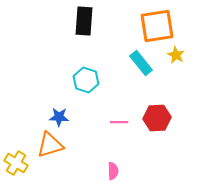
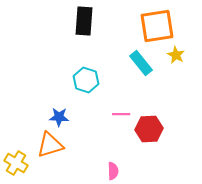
red hexagon: moved 8 px left, 11 px down
pink line: moved 2 px right, 8 px up
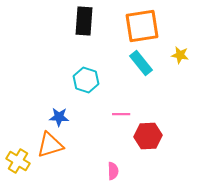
orange square: moved 15 px left
yellow star: moved 4 px right; rotated 18 degrees counterclockwise
red hexagon: moved 1 px left, 7 px down
yellow cross: moved 2 px right, 2 px up
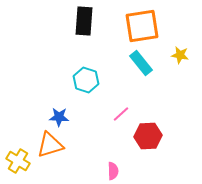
pink line: rotated 42 degrees counterclockwise
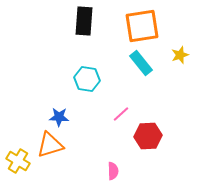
yellow star: rotated 30 degrees counterclockwise
cyan hexagon: moved 1 px right, 1 px up; rotated 10 degrees counterclockwise
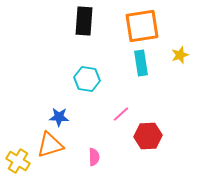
cyan rectangle: rotated 30 degrees clockwise
pink semicircle: moved 19 px left, 14 px up
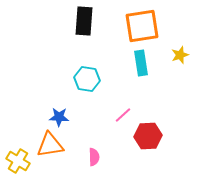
pink line: moved 2 px right, 1 px down
orange triangle: rotated 8 degrees clockwise
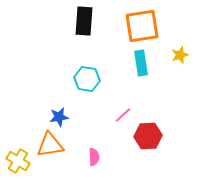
blue star: rotated 12 degrees counterclockwise
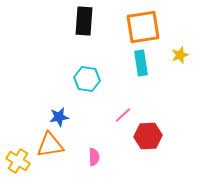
orange square: moved 1 px right, 1 px down
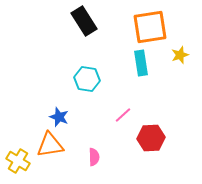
black rectangle: rotated 36 degrees counterclockwise
orange square: moved 7 px right
blue star: rotated 30 degrees clockwise
red hexagon: moved 3 px right, 2 px down
